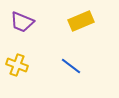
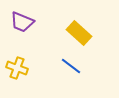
yellow rectangle: moved 2 px left, 12 px down; rotated 65 degrees clockwise
yellow cross: moved 3 px down
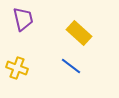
purple trapezoid: moved 1 px right, 3 px up; rotated 125 degrees counterclockwise
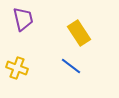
yellow rectangle: rotated 15 degrees clockwise
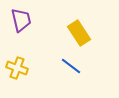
purple trapezoid: moved 2 px left, 1 px down
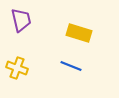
yellow rectangle: rotated 40 degrees counterclockwise
blue line: rotated 15 degrees counterclockwise
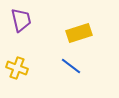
yellow rectangle: rotated 35 degrees counterclockwise
blue line: rotated 15 degrees clockwise
